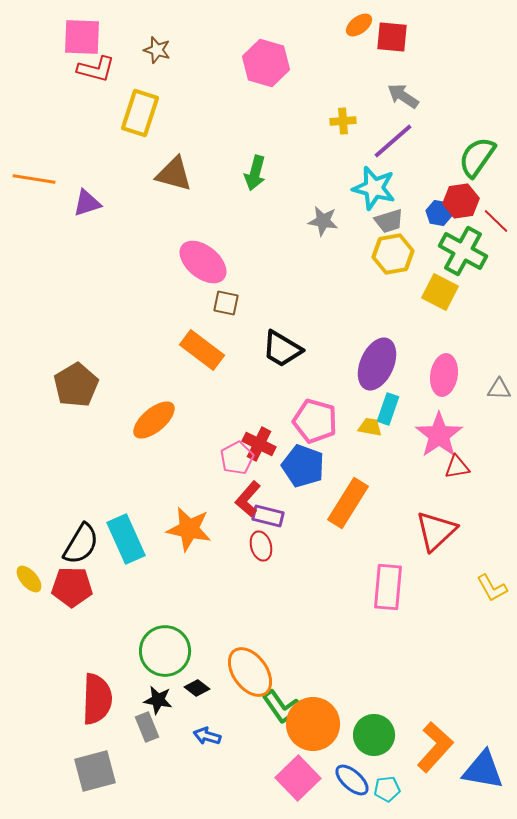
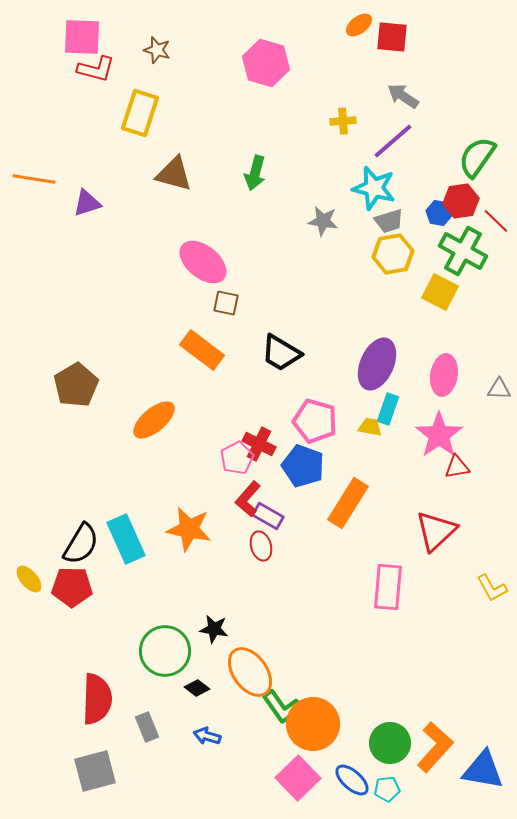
black trapezoid at (282, 349): moved 1 px left, 4 px down
purple rectangle at (268, 516): rotated 16 degrees clockwise
black star at (158, 700): moved 56 px right, 71 px up
green circle at (374, 735): moved 16 px right, 8 px down
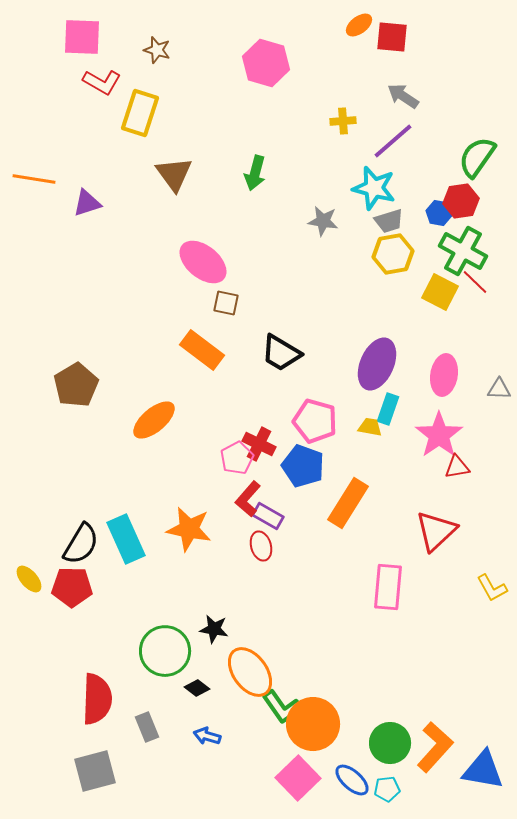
red L-shape at (96, 69): moved 6 px right, 13 px down; rotated 15 degrees clockwise
brown triangle at (174, 174): rotated 39 degrees clockwise
red line at (496, 221): moved 21 px left, 61 px down
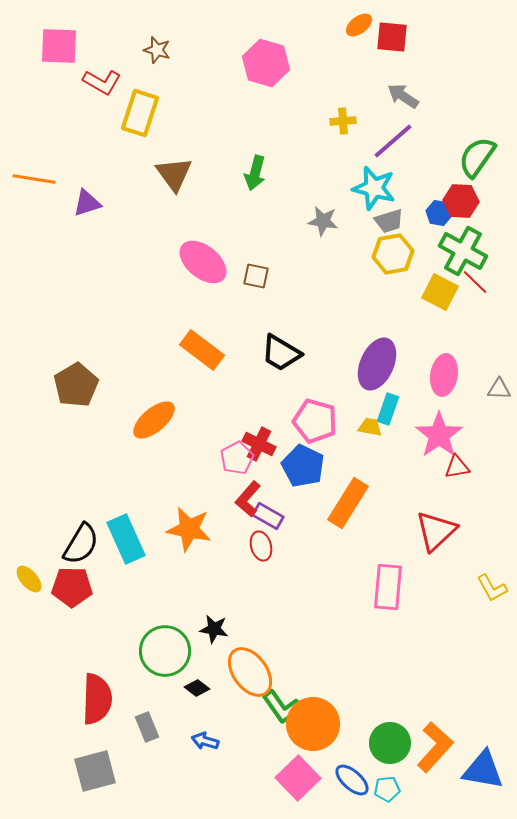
pink square at (82, 37): moved 23 px left, 9 px down
red hexagon at (461, 201): rotated 12 degrees clockwise
brown square at (226, 303): moved 30 px right, 27 px up
blue pentagon at (303, 466): rotated 6 degrees clockwise
blue arrow at (207, 736): moved 2 px left, 5 px down
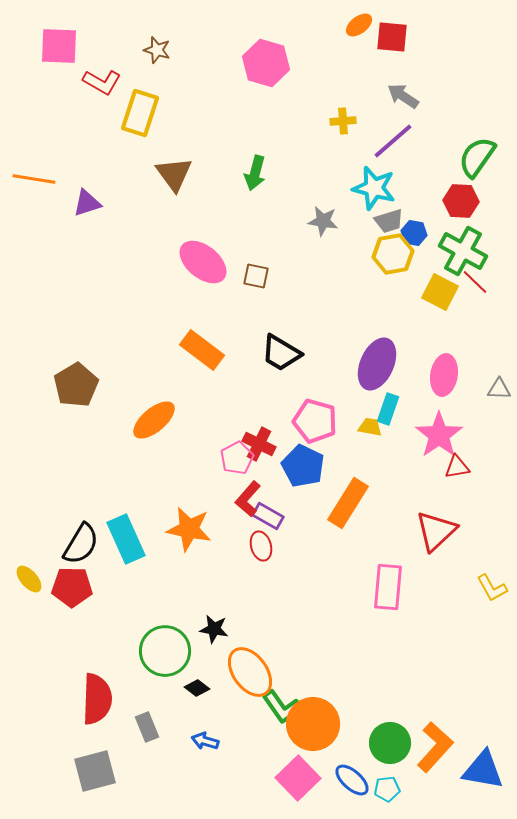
blue hexagon at (439, 213): moved 25 px left, 20 px down
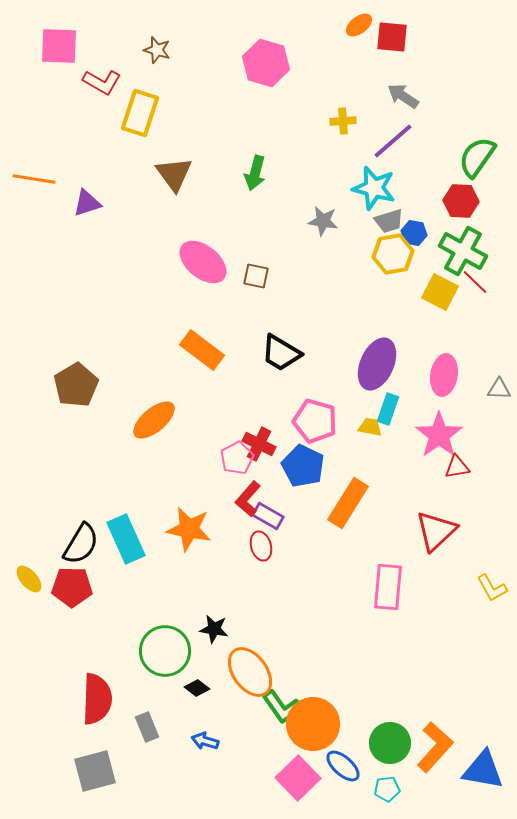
blue ellipse at (352, 780): moved 9 px left, 14 px up
